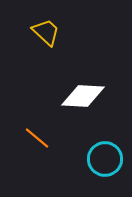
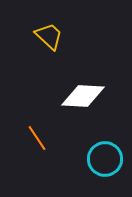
yellow trapezoid: moved 3 px right, 4 px down
orange line: rotated 16 degrees clockwise
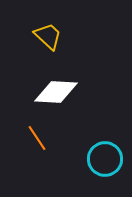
yellow trapezoid: moved 1 px left
white diamond: moved 27 px left, 4 px up
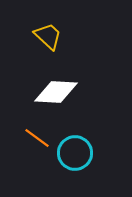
orange line: rotated 20 degrees counterclockwise
cyan circle: moved 30 px left, 6 px up
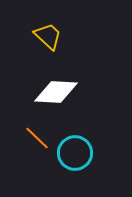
orange line: rotated 8 degrees clockwise
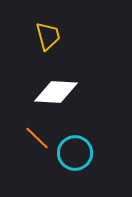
yellow trapezoid: rotated 32 degrees clockwise
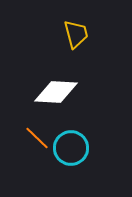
yellow trapezoid: moved 28 px right, 2 px up
cyan circle: moved 4 px left, 5 px up
